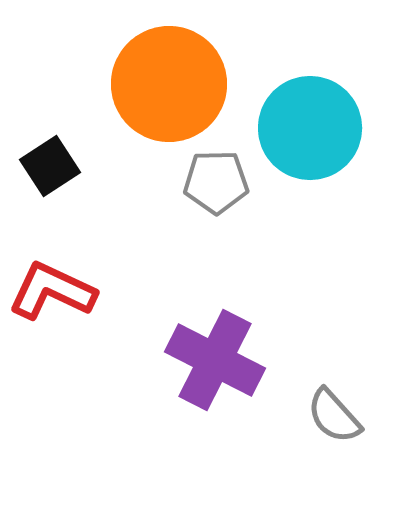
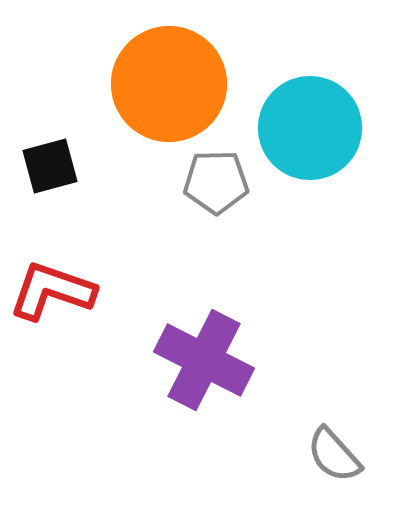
black square: rotated 18 degrees clockwise
red L-shape: rotated 6 degrees counterclockwise
purple cross: moved 11 px left
gray semicircle: moved 39 px down
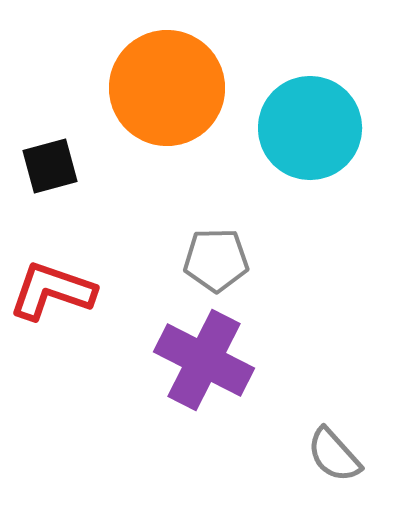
orange circle: moved 2 px left, 4 px down
gray pentagon: moved 78 px down
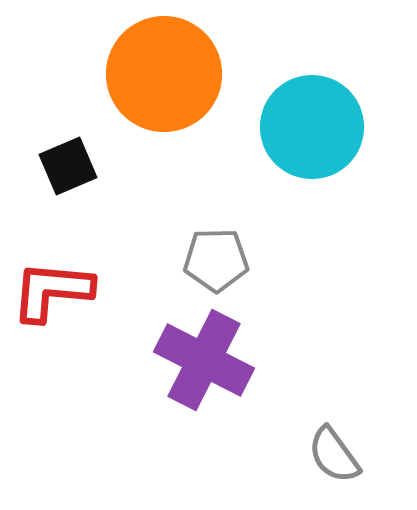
orange circle: moved 3 px left, 14 px up
cyan circle: moved 2 px right, 1 px up
black square: moved 18 px right; rotated 8 degrees counterclockwise
red L-shape: rotated 14 degrees counterclockwise
gray semicircle: rotated 6 degrees clockwise
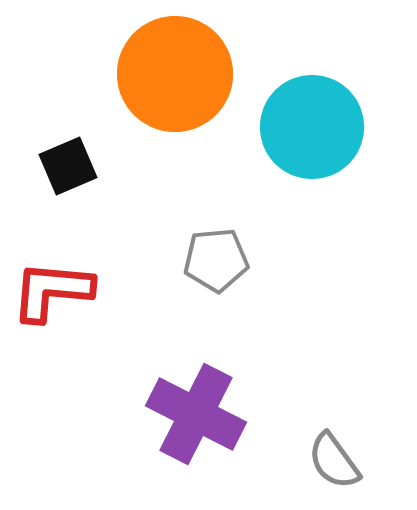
orange circle: moved 11 px right
gray pentagon: rotated 4 degrees counterclockwise
purple cross: moved 8 px left, 54 px down
gray semicircle: moved 6 px down
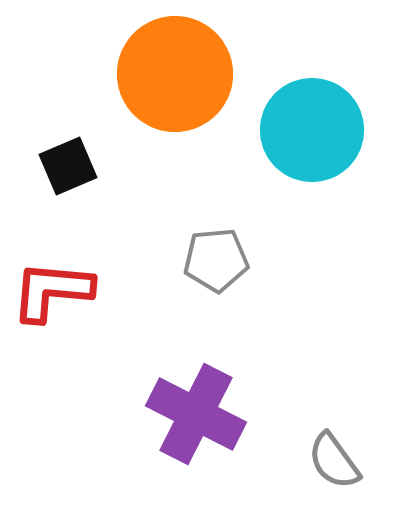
cyan circle: moved 3 px down
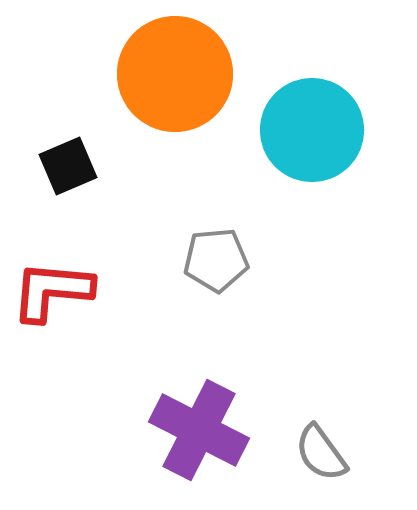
purple cross: moved 3 px right, 16 px down
gray semicircle: moved 13 px left, 8 px up
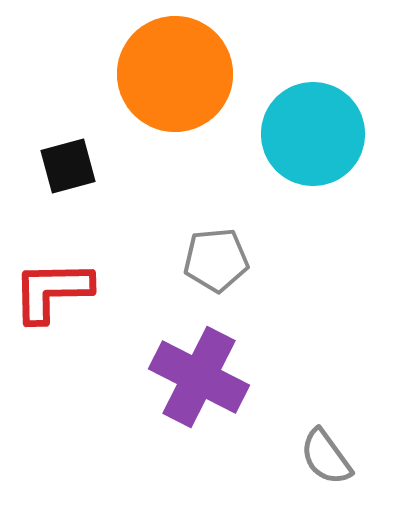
cyan circle: moved 1 px right, 4 px down
black square: rotated 8 degrees clockwise
red L-shape: rotated 6 degrees counterclockwise
purple cross: moved 53 px up
gray semicircle: moved 5 px right, 4 px down
